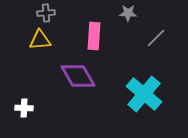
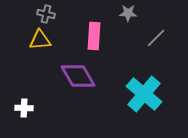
gray cross: moved 1 px down; rotated 18 degrees clockwise
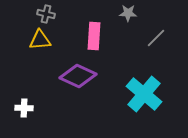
purple diamond: rotated 36 degrees counterclockwise
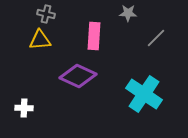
cyan cross: rotated 6 degrees counterclockwise
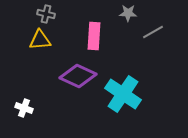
gray line: moved 3 px left, 6 px up; rotated 15 degrees clockwise
cyan cross: moved 21 px left
white cross: rotated 18 degrees clockwise
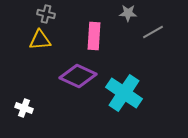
cyan cross: moved 1 px right, 1 px up
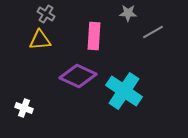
gray cross: rotated 18 degrees clockwise
cyan cross: moved 2 px up
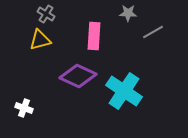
yellow triangle: rotated 10 degrees counterclockwise
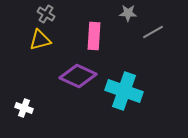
cyan cross: rotated 15 degrees counterclockwise
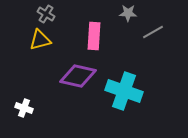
purple diamond: rotated 12 degrees counterclockwise
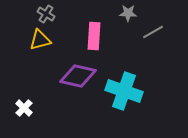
white cross: rotated 24 degrees clockwise
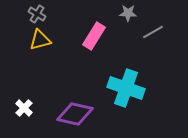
gray cross: moved 9 px left
pink rectangle: rotated 28 degrees clockwise
purple diamond: moved 3 px left, 38 px down
cyan cross: moved 2 px right, 3 px up
